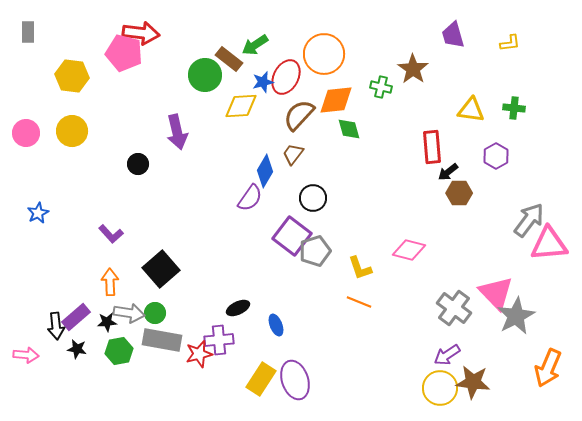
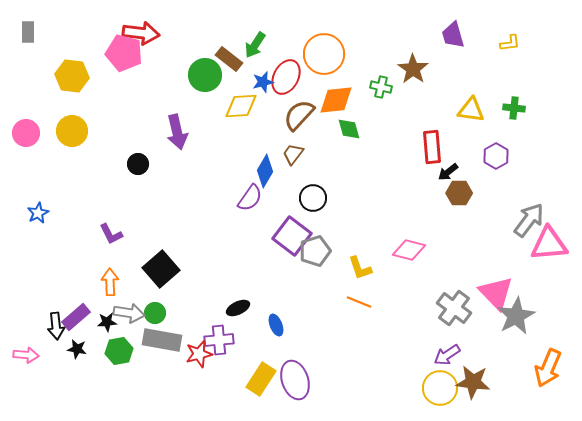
green arrow at (255, 45): rotated 24 degrees counterclockwise
purple L-shape at (111, 234): rotated 15 degrees clockwise
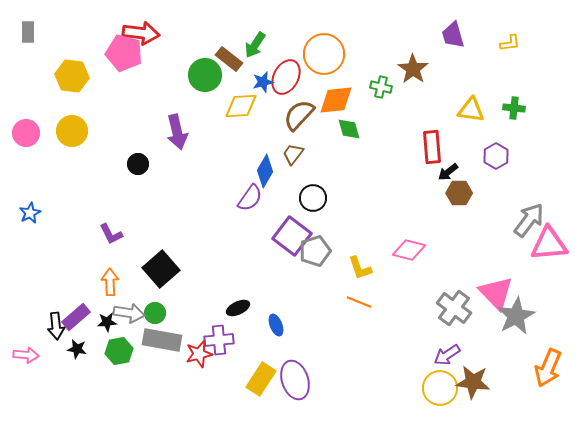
blue star at (38, 213): moved 8 px left
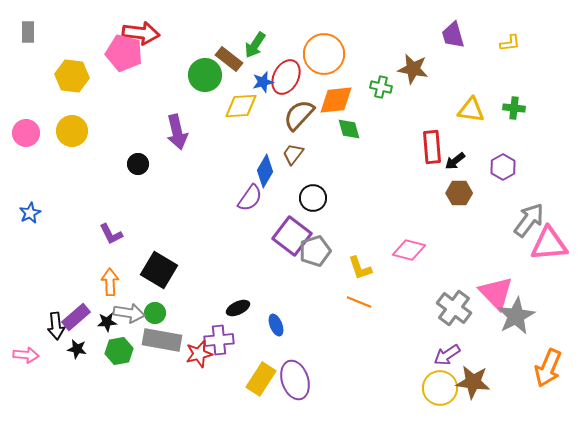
brown star at (413, 69): rotated 24 degrees counterclockwise
purple hexagon at (496, 156): moved 7 px right, 11 px down
black arrow at (448, 172): moved 7 px right, 11 px up
black square at (161, 269): moved 2 px left, 1 px down; rotated 18 degrees counterclockwise
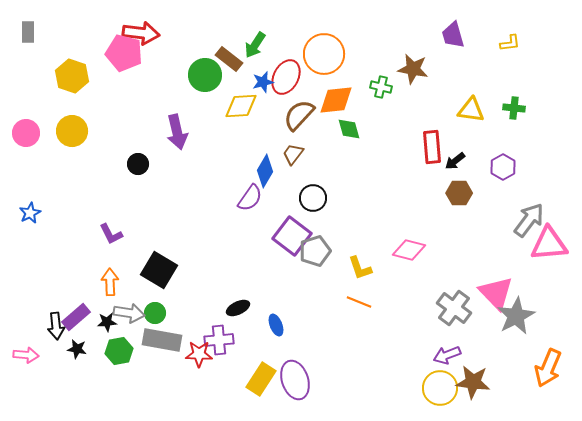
yellow hexagon at (72, 76): rotated 12 degrees clockwise
red star at (199, 354): rotated 16 degrees clockwise
purple arrow at (447, 355): rotated 12 degrees clockwise
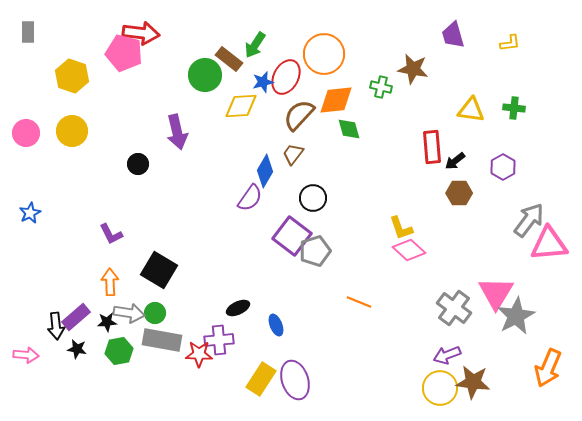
pink diamond at (409, 250): rotated 28 degrees clockwise
yellow L-shape at (360, 268): moved 41 px right, 40 px up
pink triangle at (496, 293): rotated 15 degrees clockwise
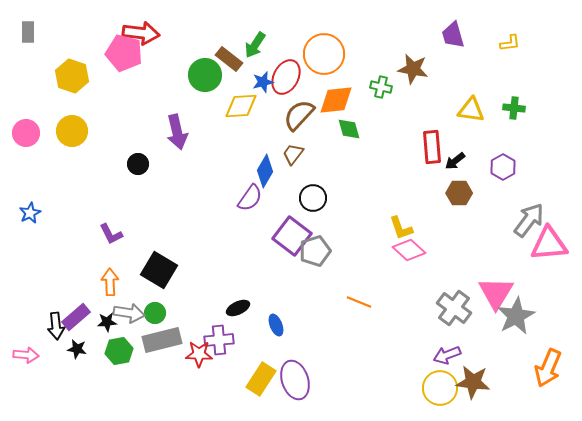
gray rectangle at (162, 340): rotated 24 degrees counterclockwise
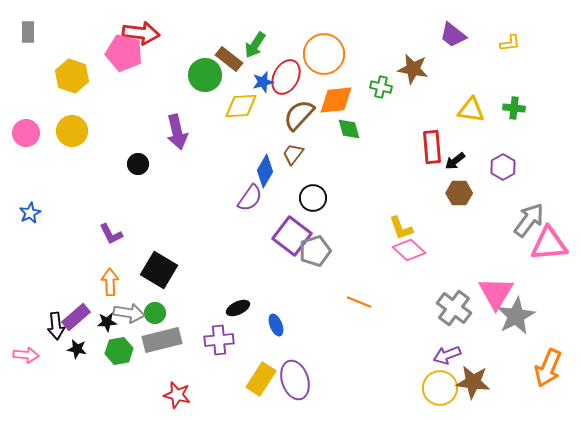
purple trapezoid at (453, 35): rotated 36 degrees counterclockwise
red star at (199, 354): moved 22 px left, 41 px down; rotated 12 degrees clockwise
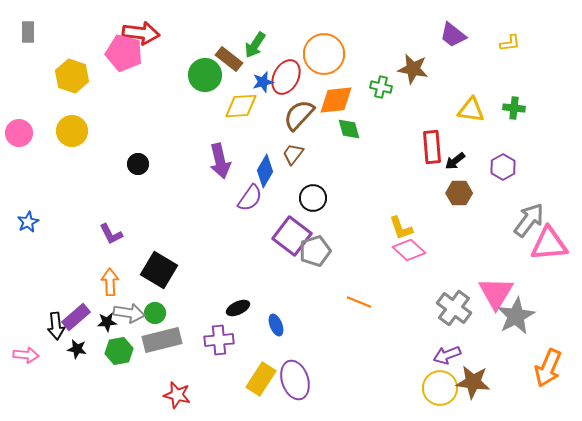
purple arrow at (177, 132): moved 43 px right, 29 px down
pink circle at (26, 133): moved 7 px left
blue star at (30, 213): moved 2 px left, 9 px down
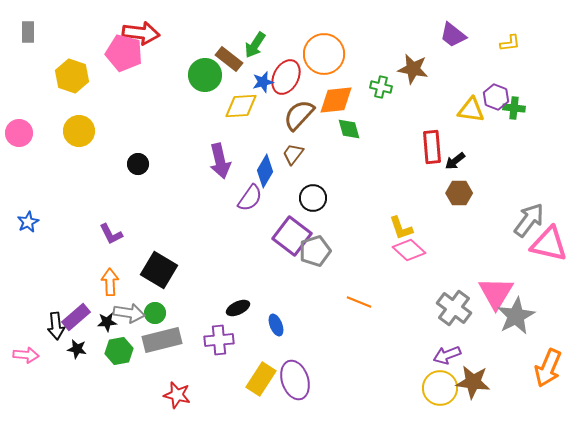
yellow circle at (72, 131): moved 7 px right
purple hexagon at (503, 167): moved 7 px left, 70 px up; rotated 10 degrees counterclockwise
pink triangle at (549, 244): rotated 18 degrees clockwise
